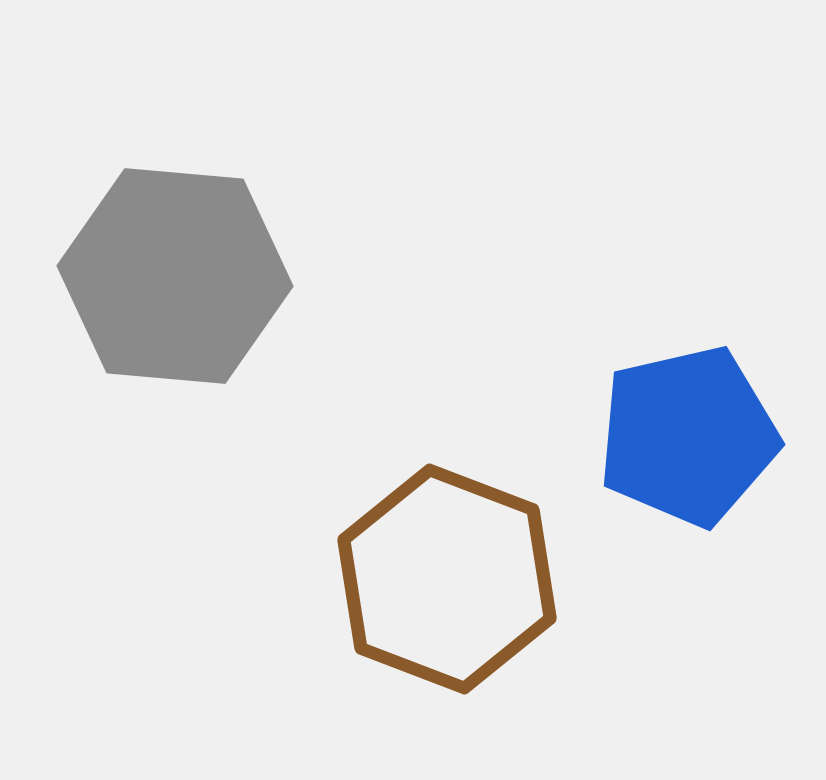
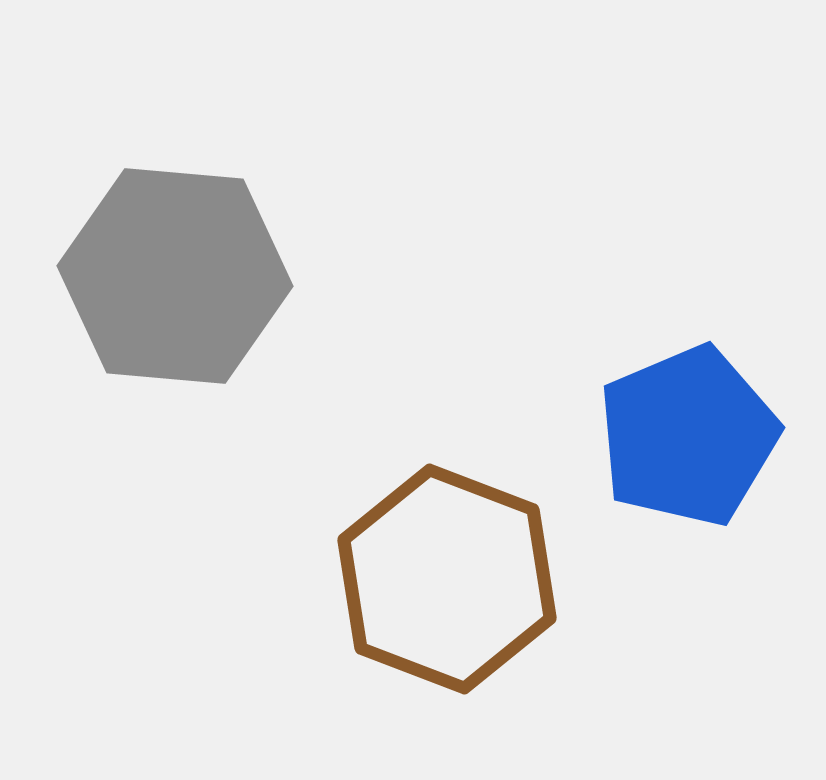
blue pentagon: rotated 10 degrees counterclockwise
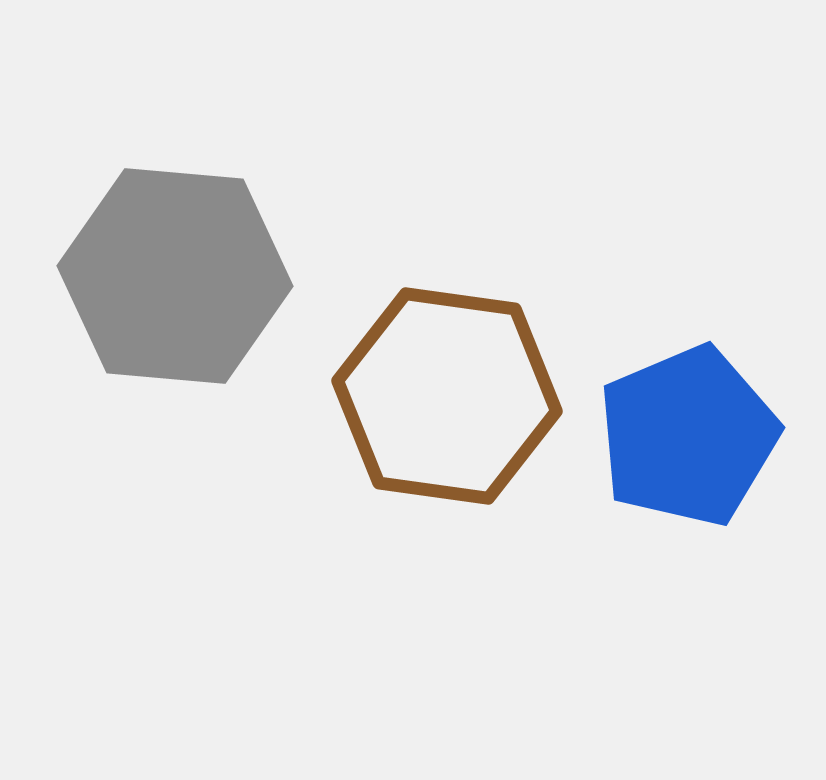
brown hexagon: moved 183 px up; rotated 13 degrees counterclockwise
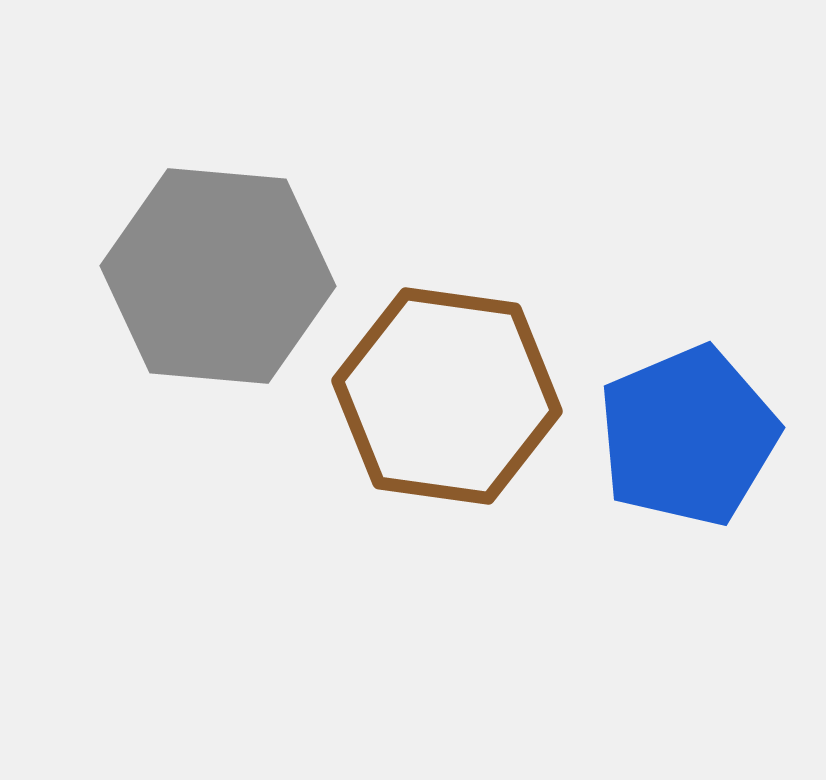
gray hexagon: moved 43 px right
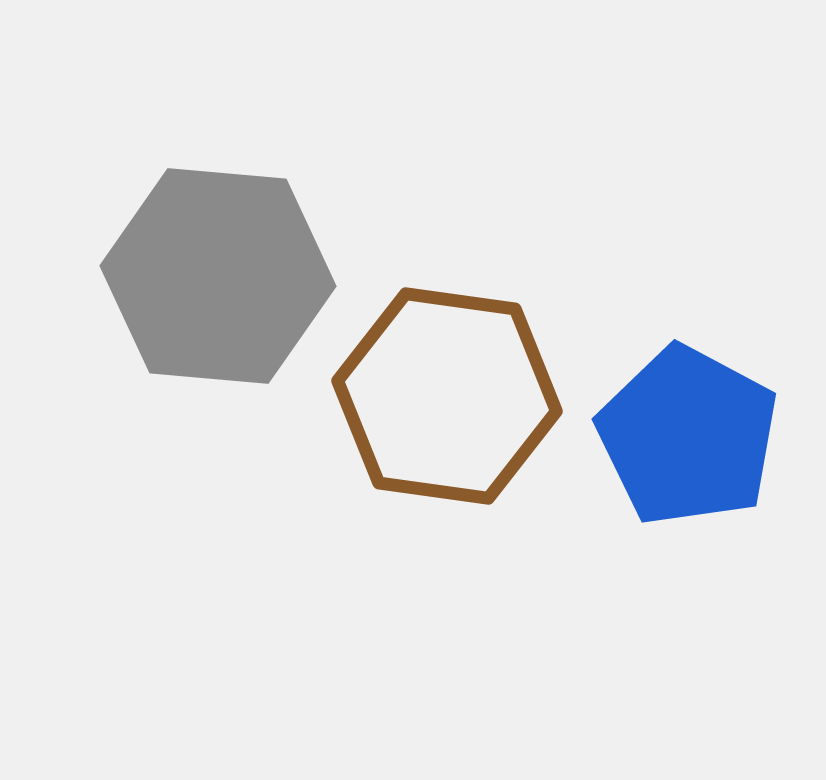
blue pentagon: rotated 21 degrees counterclockwise
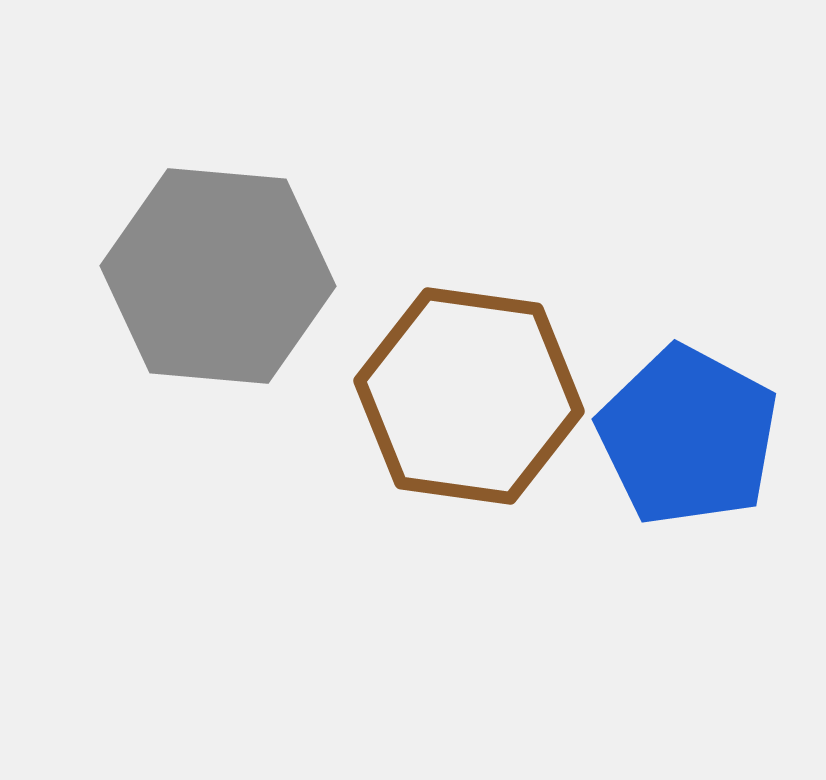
brown hexagon: moved 22 px right
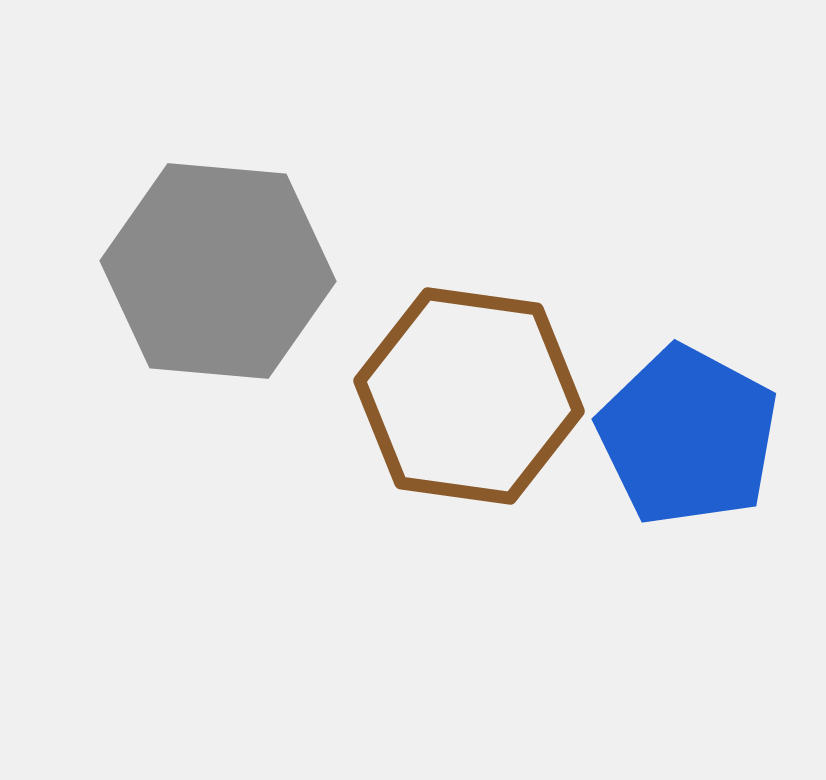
gray hexagon: moved 5 px up
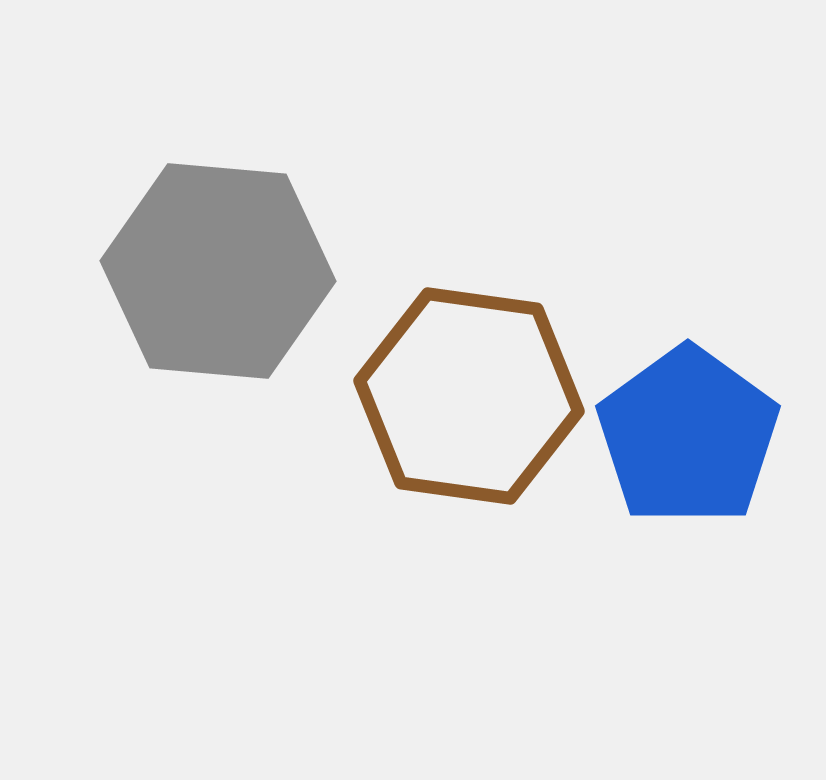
blue pentagon: rotated 8 degrees clockwise
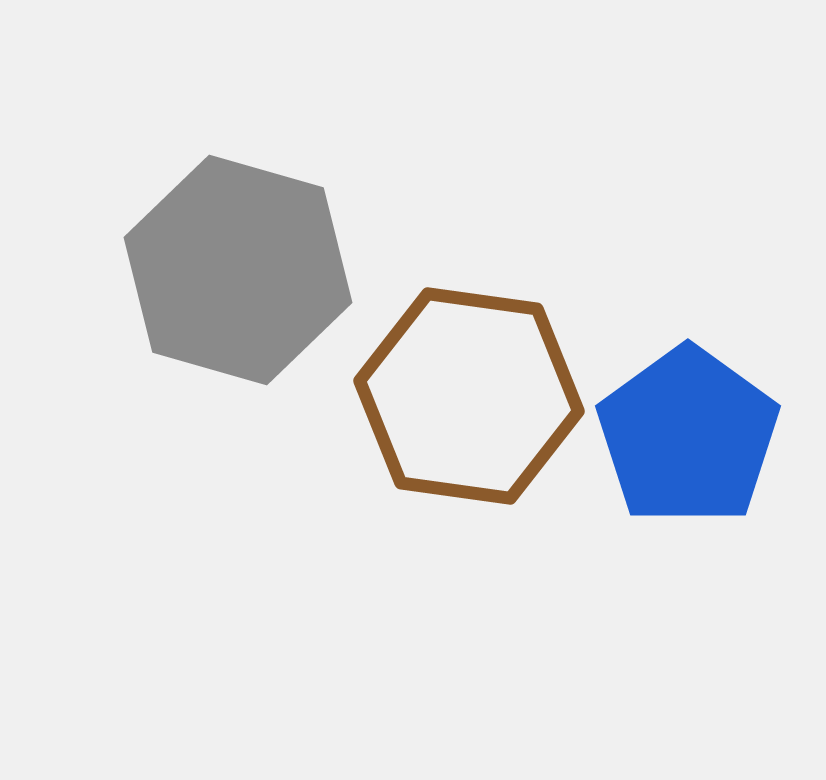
gray hexagon: moved 20 px right, 1 px up; rotated 11 degrees clockwise
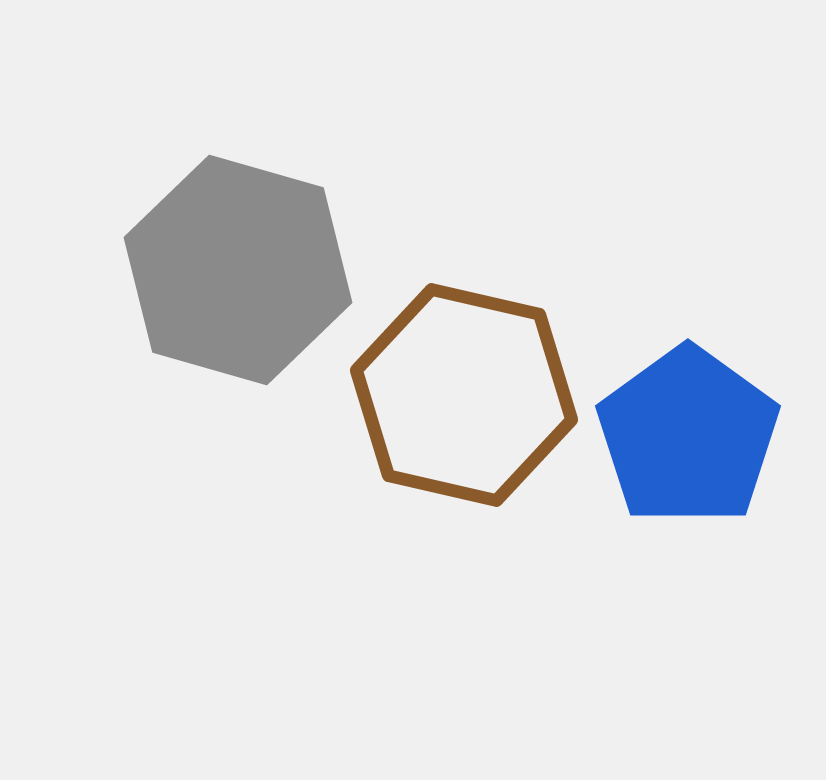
brown hexagon: moved 5 px left, 1 px up; rotated 5 degrees clockwise
